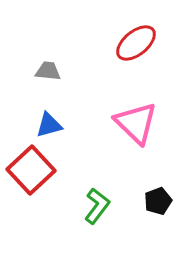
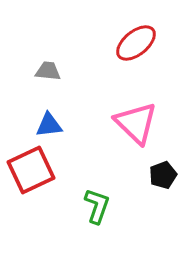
blue triangle: rotated 8 degrees clockwise
red square: rotated 18 degrees clockwise
black pentagon: moved 5 px right, 26 px up
green L-shape: rotated 18 degrees counterclockwise
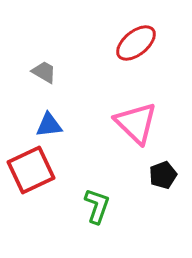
gray trapezoid: moved 4 px left, 1 px down; rotated 24 degrees clockwise
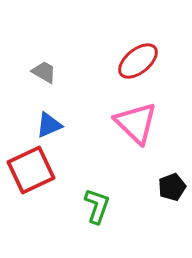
red ellipse: moved 2 px right, 18 px down
blue triangle: rotated 16 degrees counterclockwise
black pentagon: moved 9 px right, 12 px down
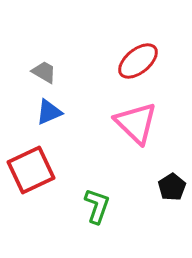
blue triangle: moved 13 px up
black pentagon: rotated 12 degrees counterclockwise
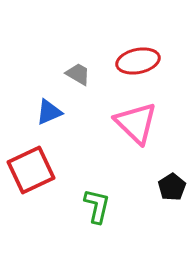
red ellipse: rotated 27 degrees clockwise
gray trapezoid: moved 34 px right, 2 px down
green L-shape: rotated 6 degrees counterclockwise
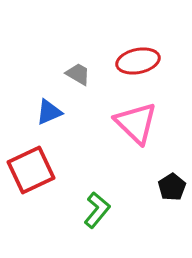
green L-shape: moved 4 px down; rotated 27 degrees clockwise
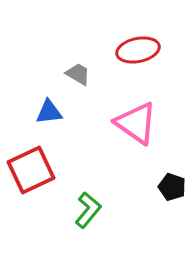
red ellipse: moved 11 px up
blue triangle: rotated 16 degrees clockwise
pink triangle: rotated 9 degrees counterclockwise
black pentagon: rotated 20 degrees counterclockwise
green L-shape: moved 9 px left
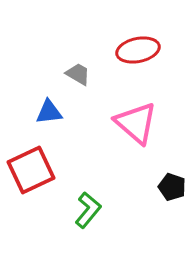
pink triangle: rotated 6 degrees clockwise
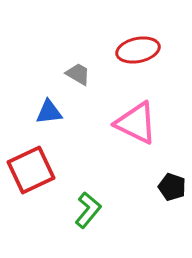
pink triangle: rotated 15 degrees counterclockwise
